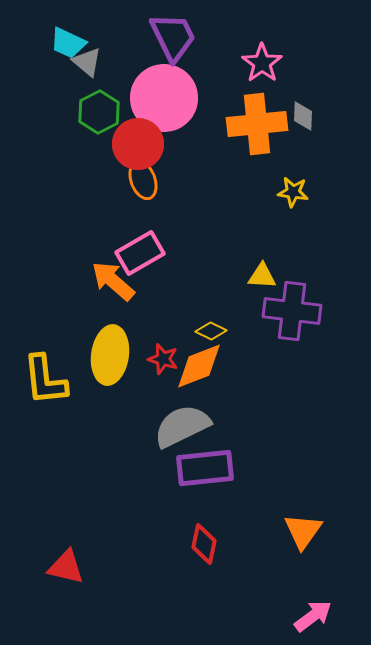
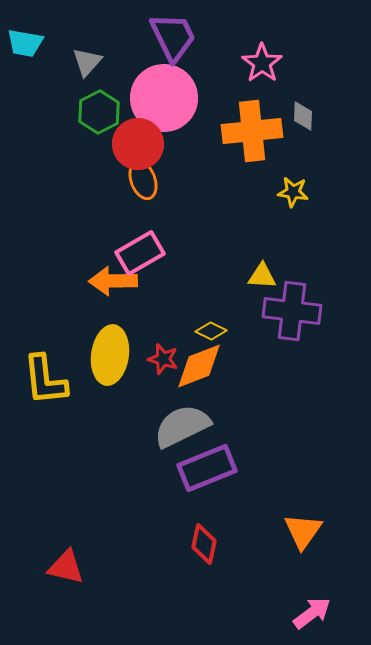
cyan trapezoid: moved 43 px left; rotated 15 degrees counterclockwise
gray triangle: rotated 32 degrees clockwise
orange cross: moved 5 px left, 7 px down
orange arrow: rotated 42 degrees counterclockwise
purple rectangle: moved 2 px right; rotated 16 degrees counterclockwise
pink arrow: moved 1 px left, 3 px up
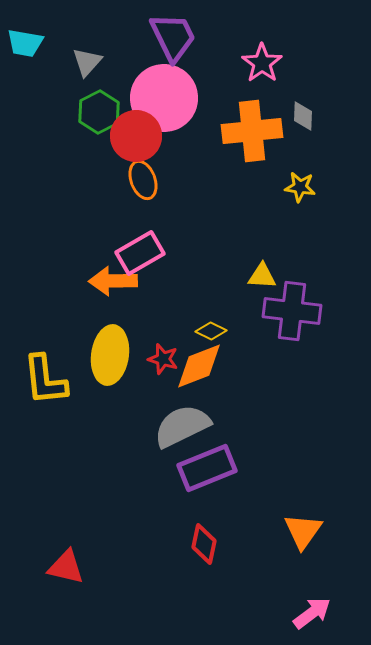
red circle: moved 2 px left, 8 px up
yellow star: moved 7 px right, 5 px up
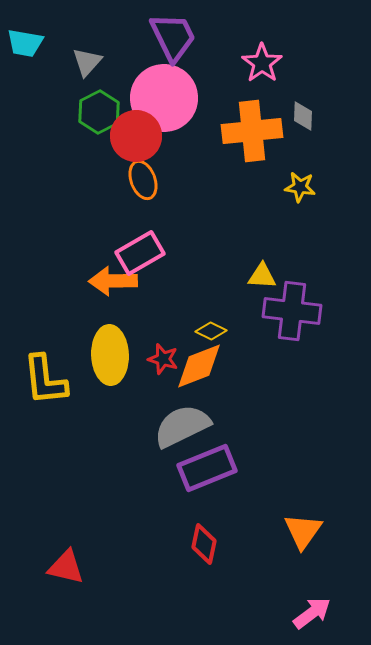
yellow ellipse: rotated 10 degrees counterclockwise
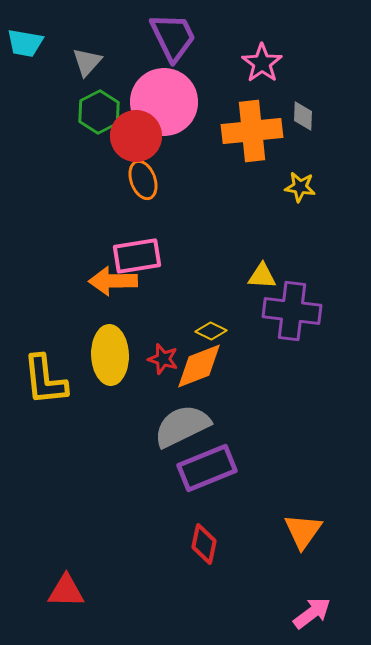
pink circle: moved 4 px down
pink rectangle: moved 3 px left, 3 px down; rotated 21 degrees clockwise
red triangle: moved 24 px down; rotated 12 degrees counterclockwise
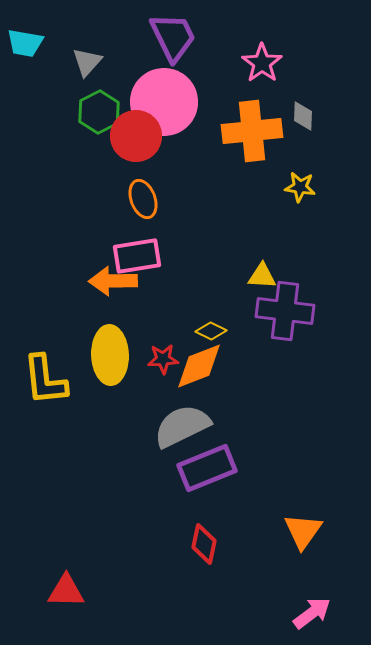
orange ellipse: moved 19 px down
purple cross: moved 7 px left
red star: rotated 20 degrees counterclockwise
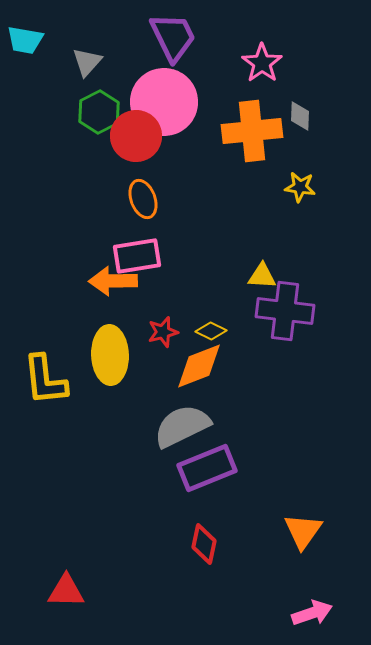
cyan trapezoid: moved 3 px up
gray diamond: moved 3 px left
red star: moved 27 px up; rotated 12 degrees counterclockwise
pink arrow: rotated 18 degrees clockwise
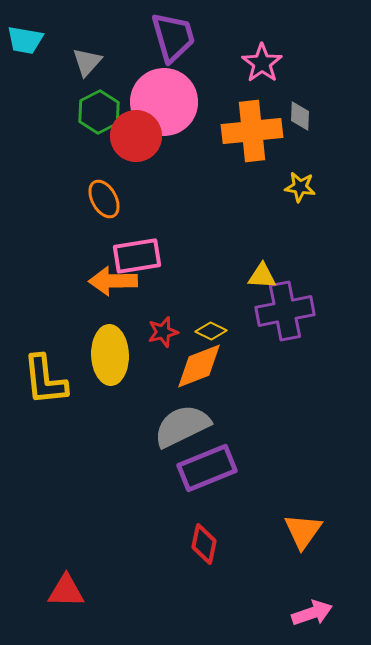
purple trapezoid: rotated 10 degrees clockwise
orange ellipse: moved 39 px left; rotated 9 degrees counterclockwise
purple cross: rotated 18 degrees counterclockwise
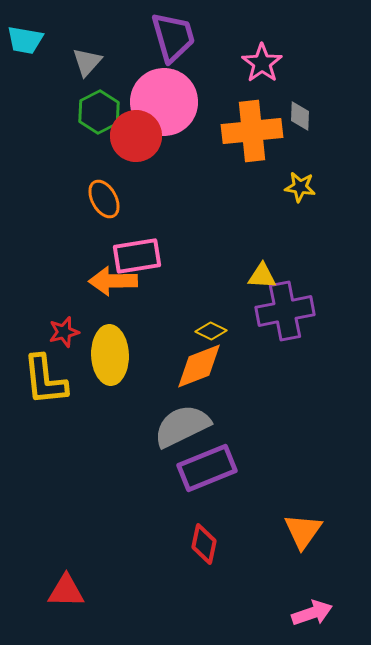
red star: moved 99 px left
